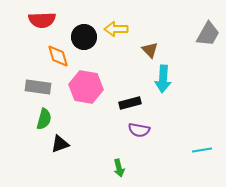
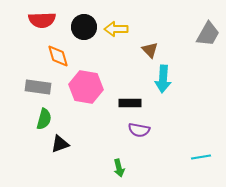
black circle: moved 10 px up
black rectangle: rotated 15 degrees clockwise
cyan line: moved 1 px left, 7 px down
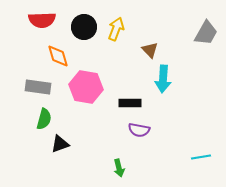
yellow arrow: rotated 110 degrees clockwise
gray trapezoid: moved 2 px left, 1 px up
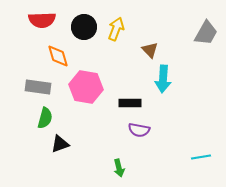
green semicircle: moved 1 px right, 1 px up
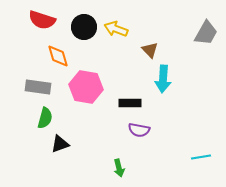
red semicircle: rotated 20 degrees clockwise
yellow arrow: rotated 90 degrees counterclockwise
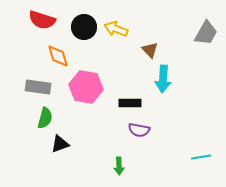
green arrow: moved 2 px up; rotated 12 degrees clockwise
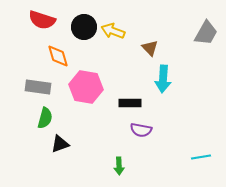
yellow arrow: moved 3 px left, 2 px down
brown triangle: moved 2 px up
purple semicircle: moved 2 px right
